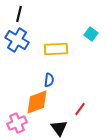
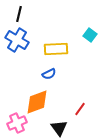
cyan square: moved 1 px left, 1 px down
blue semicircle: moved 6 px up; rotated 56 degrees clockwise
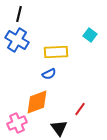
yellow rectangle: moved 3 px down
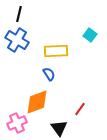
yellow rectangle: moved 1 px up
blue semicircle: rotated 96 degrees counterclockwise
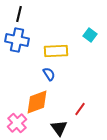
blue cross: rotated 20 degrees counterclockwise
pink cross: rotated 18 degrees counterclockwise
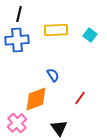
blue cross: rotated 15 degrees counterclockwise
yellow rectangle: moved 21 px up
blue semicircle: moved 4 px right, 1 px down
orange diamond: moved 1 px left, 3 px up
red line: moved 11 px up
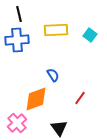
black line: rotated 28 degrees counterclockwise
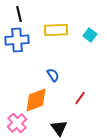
orange diamond: moved 1 px down
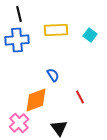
red line: moved 1 px up; rotated 64 degrees counterclockwise
pink cross: moved 2 px right
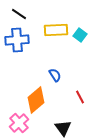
black line: rotated 42 degrees counterclockwise
cyan square: moved 10 px left
blue semicircle: moved 2 px right
orange diamond: rotated 20 degrees counterclockwise
black triangle: moved 4 px right
